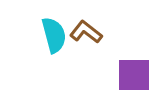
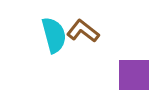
brown L-shape: moved 3 px left, 1 px up
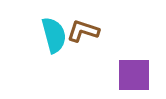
brown L-shape: rotated 20 degrees counterclockwise
